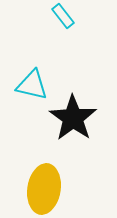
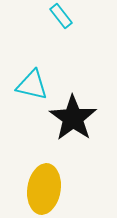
cyan rectangle: moved 2 px left
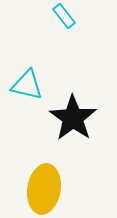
cyan rectangle: moved 3 px right
cyan triangle: moved 5 px left
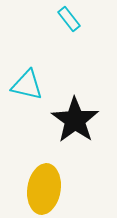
cyan rectangle: moved 5 px right, 3 px down
black star: moved 2 px right, 2 px down
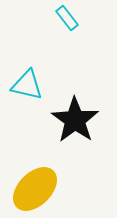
cyan rectangle: moved 2 px left, 1 px up
yellow ellipse: moved 9 px left; rotated 36 degrees clockwise
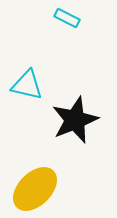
cyan rectangle: rotated 25 degrees counterclockwise
black star: rotated 15 degrees clockwise
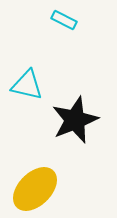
cyan rectangle: moved 3 px left, 2 px down
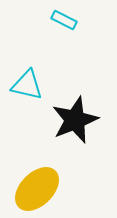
yellow ellipse: moved 2 px right
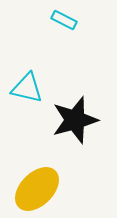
cyan triangle: moved 3 px down
black star: rotated 6 degrees clockwise
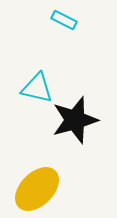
cyan triangle: moved 10 px right
